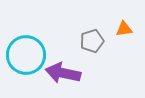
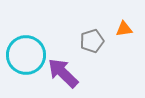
purple arrow: rotated 32 degrees clockwise
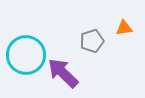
orange triangle: moved 1 px up
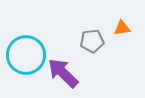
orange triangle: moved 2 px left
gray pentagon: rotated 10 degrees clockwise
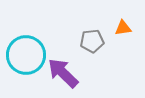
orange triangle: moved 1 px right
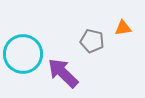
gray pentagon: rotated 20 degrees clockwise
cyan circle: moved 3 px left, 1 px up
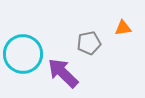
gray pentagon: moved 3 px left, 2 px down; rotated 25 degrees counterclockwise
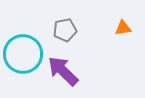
gray pentagon: moved 24 px left, 13 px up
purple arrow: moved 2 px up
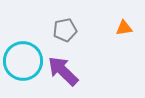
orange triangle: moved 1 px right
cyan circle: moved 7 px down
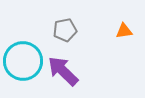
orange triangle: moved 3 px down
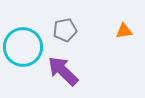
cyan circle: moved 14 px up
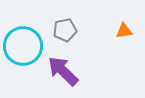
cyan circle: moved 1 px up
